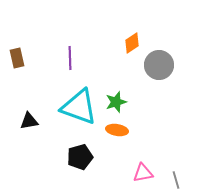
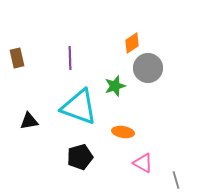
gray circle: moved 11 px left, 3 px down
green star: moved 1 px left, 16 px up
orange ellipse: moved 6 px right, 2 px down
pink triangle: moved 10 px up; rotated 40 degrees clockwise
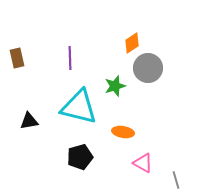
cyan triangle: rotated 6 degrees counterclockwise
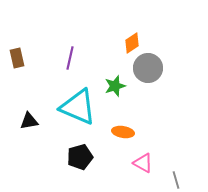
purple line: rotated 15 degrees clockwise
cyan triangle: moved 1 px left; rotated 9 degrees clockwise
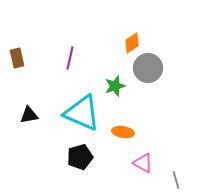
cyan triangle: moved 4 px right, 6 px down
black triangle: moved 6 px up
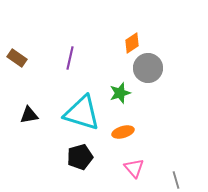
brown rectangle: rotated 42 degrees counterclockwise
green star: moved 5 px right, 7 px down
cyan triangle: rotated 6 degrees counterclockwise
orange ellipse: rotated 25 degrees counterclockwise
pink triangle: moved 9 px left, 5 px down; rotated 20 degrees clockwise
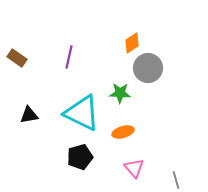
purple line: moved 1 px left, 1 px up
green star: rotated 20 degrees clockwise
cyan triangle: rotated 9 degrees clockwise
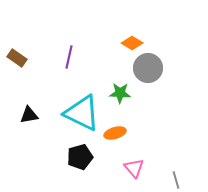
orange diamond: rotated 65 degrees clockwise
orange ellipse: moved 8 px left, 1 px down
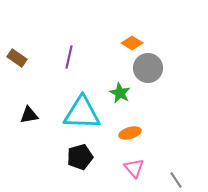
green star: rotated 25 degrees clockwise
cyan triangle: rotated 24 degrees counterclockwise
orange ellipse: moved 15 px right
gray line: rotated 18 degrees counterclockwise
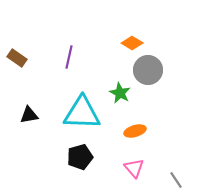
gray circle: moved 2 px down
orange ellipse: moved 5 px right, 2 px up
